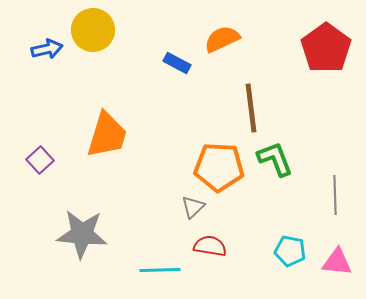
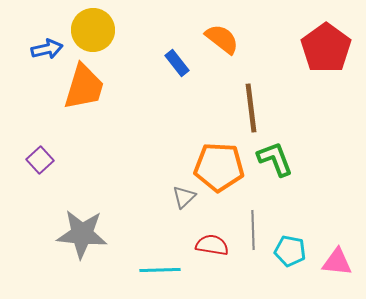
orange semicircle: rotated 63 degrees clockwise
blue rectangle: rotated 24 degrees clockwise
orange trapezoid: moved 23 px left, 48 px up
gray line: moved 82 px left, 35 px down
gray triangle: moved 9 px left, 10 px up
red semicircle: moved 2 px right, 1 px up
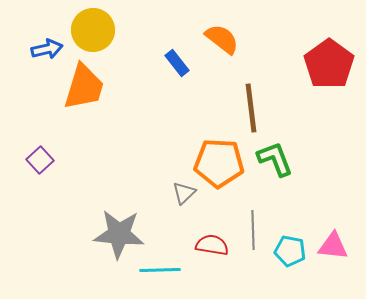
red pentagon: moved 3 px right, 16 px down
orange pentagon: moved 4 px up
gray triangle: moved 4 px up
gray star: moved 37 px right
pink triangle: moved 4 px left, 16 px up
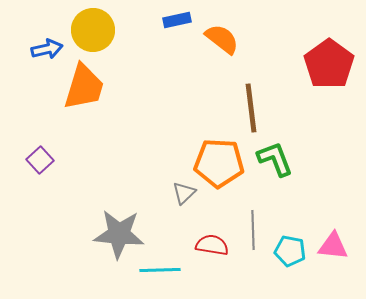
blue rectangle: moved 43 px up; rotated 64 degrees counterclockwise
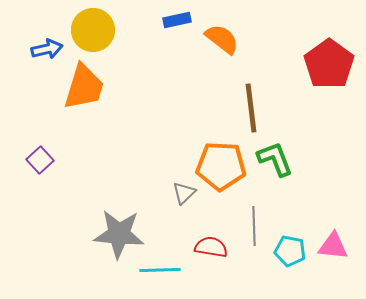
orange pentagon: moved 2 px right, 3 px down
gray line: moved 1 px right, 4 px up
red semicircle: moved 1 px left, 2 px down
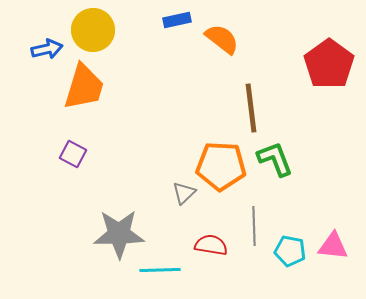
purple square: moved 33 px right, 6 px up; rotated 20 degrees counterclockwise
gray star: rotated 6 degrees counterclockwise
red semicircle: moved 2 px up
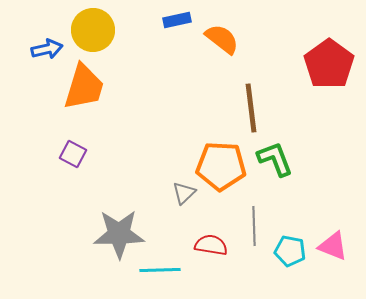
pink triangle: rotated 16 degrees clockwise
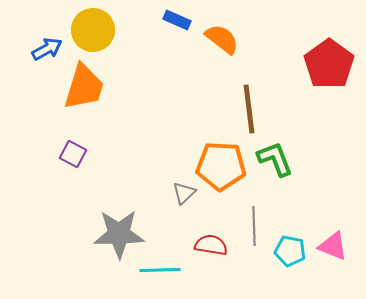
blue rectangle: rotated 36 degrees clockwise
blue arrow: rotated 16 degrees counterclockwise
brown line: moved 2 px left, 1 px down
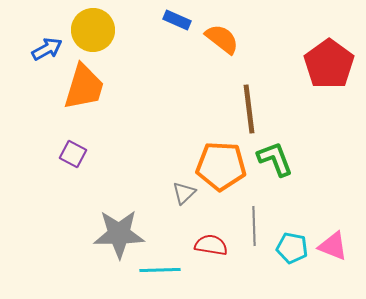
cyan pentagon: moved 2 px right, 3 px up
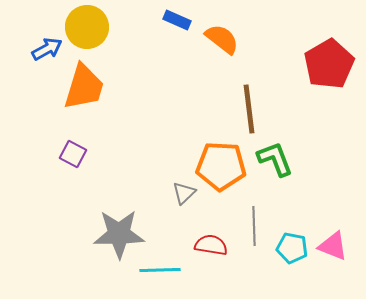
yellow circle: moved 6 px left, 3 px up
red pentagon: rotated 6 degrees clockwise
